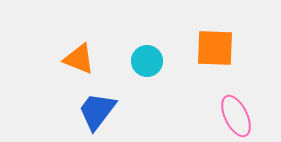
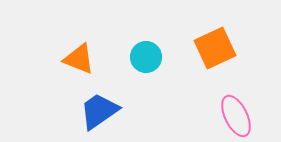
orange square: rotated 27 degrees counterclockwise
cyan circle: moved 1 px left, 4 px up
blue trapezoid: moved 2 px right; rotated 18 degrees clockwise
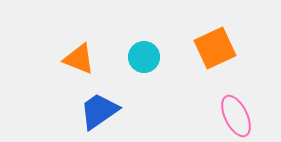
cyan circle: moved 2 px left
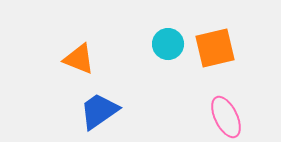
orange square: rotated 12 degrees clockwise
cyan circle: moved 24 px right, 13 px up
pink ellipse: moved 10 px left, 1 px down
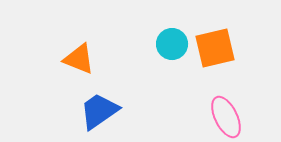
cyan circle: moved 4 px right
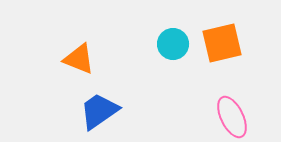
cyan circle: moved 1 px right
orange square: moved 7 px right, 5 px up
pink ellipse: moved 6 px right
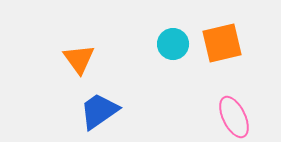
orange triangle: rotated 32 degrees clockwise
pink ellipse: moved 2 px right
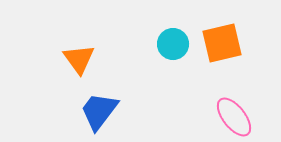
blue trapezoid: rotated 18 degrees counterclockwise
pink ellipse: rotated 12 degrees counterclockwise
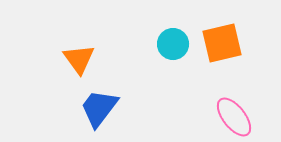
blue trapezoid: moved 3 px up
